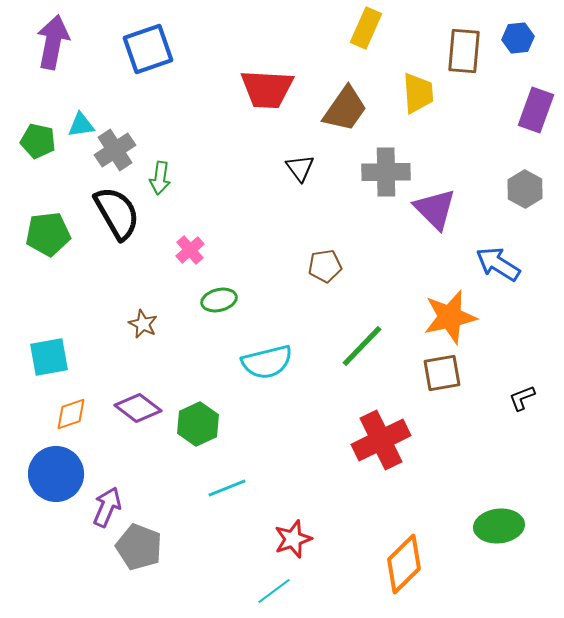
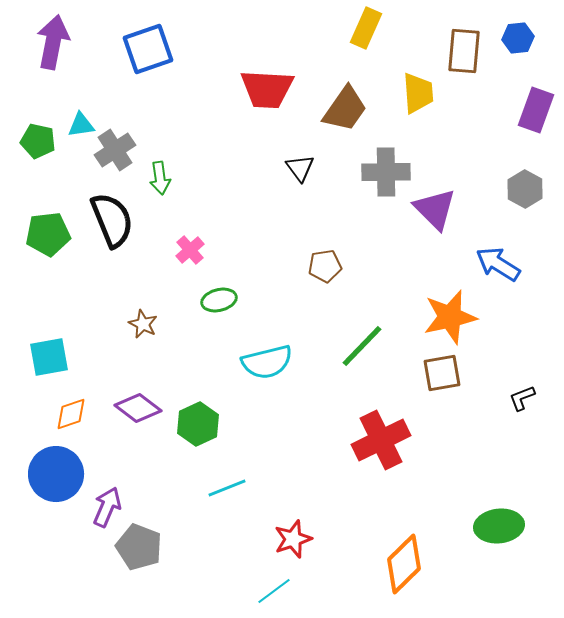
green arrow at (160, 178): rotated 16 degrees counterclockwise
black semicircle at (117, 213): moved 5 px left, 7 px down; rotated 8 degrees clockwise
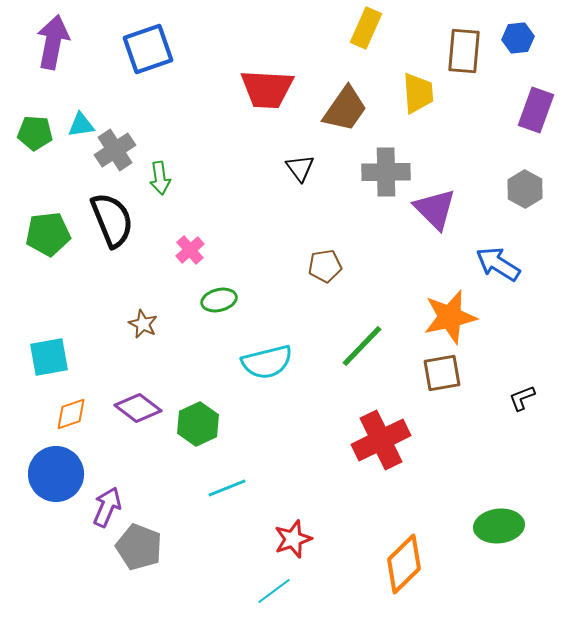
green pentagon at (38, 141): moved 3 px left, 8 px up; rotated 8 degrees counterclockwise
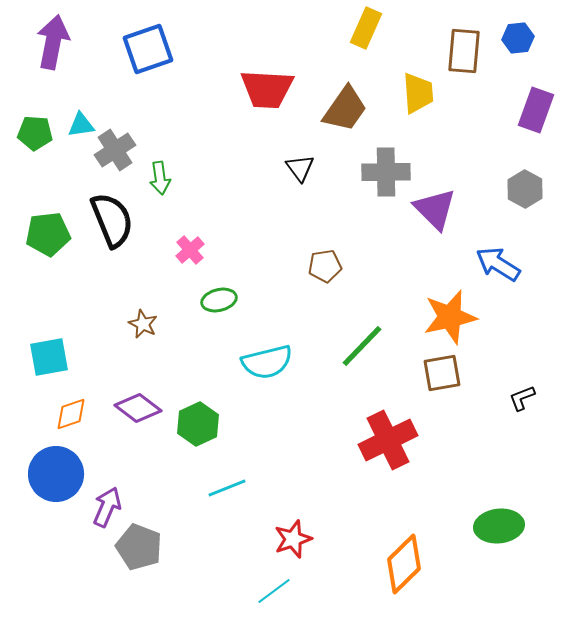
red cross at (381, 440): moved 7 px right
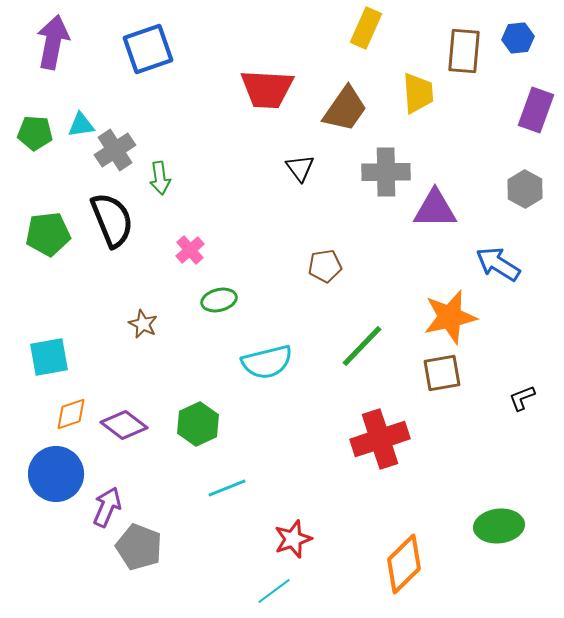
purple triangle at (435, 209): rotated 45 degrees counterclockwise
purple diamond at (138, 408): moved 14 px left, 17 px down
red cross at (388, 440): moved 8 px left, 1 px up; rotated 8 degrees clockwise
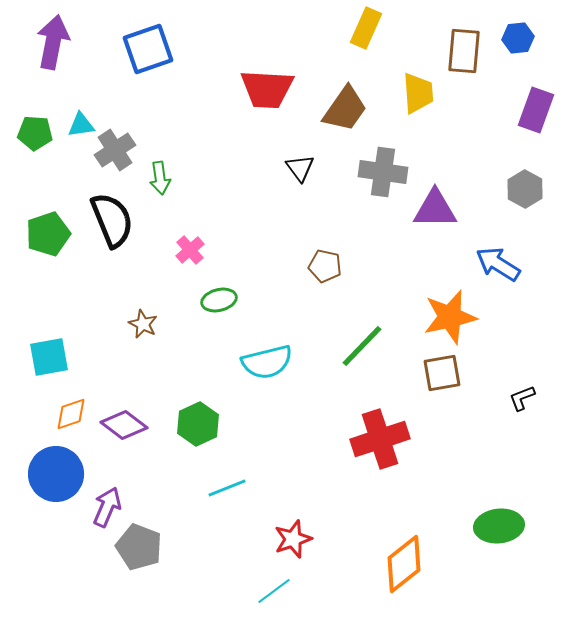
gray cross at (386, 172): moved 3 px left; rotated 9 degrees clockwise
green pentagon at (48, 234): rotated 12 degrees counterclockwise
brown pentagon at (325, 266): rotated 20 degrees clockwise
orange diamond at (404, 564): rotated 6 degrees clockwise
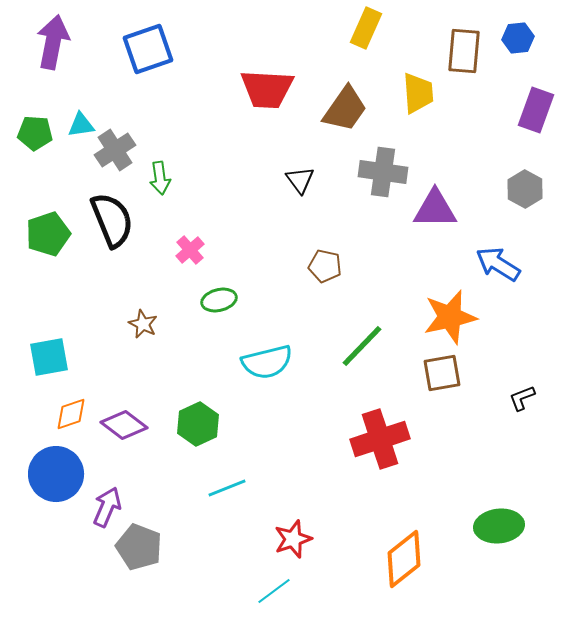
black triangle at (300, 168): moved 12 px down
orange diamond at (404, 564): moved 5 px up
